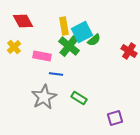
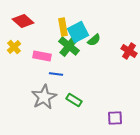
red diamond: rotated 20 degrees counterclockwise
yellow rectangle: moved 1 px left, 1 px down
cyan square: moved 4 px left
green rectangle: moved 5 px left, 2 px down
purple square: rotated 14 degrees clockwise
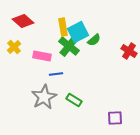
blue line: rotated 16 degrees counterclockwise
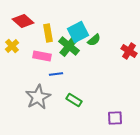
yellow rectangle: moved 15 px left, 6 px down
yellow cross: moved 2 px left, 1 px up
gray star: moved 6 px left
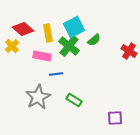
red diamond: moved 8 px down
cyan square: moved 4 px left, 5 px up
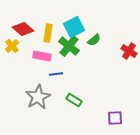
yellow rectangle: rotated 18 degrees clockwise
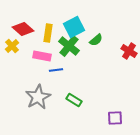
green semicircle: moved 2 px right
blue line: moved 4 px up
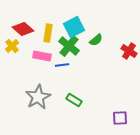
blue line: moved 6 px right, 5 px up
purple square: moved 5 px right
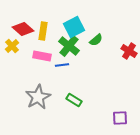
yellow rectangle: moved 5 px left, 2 px up
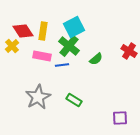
red diamond: moved 2 px down; rotated 15 degrees clockwise
green semicircle: moved 19 px down
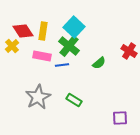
cyan square: rotated 20 degrees counterclockwise
green semicircle: moved 3 px right, 4 px down
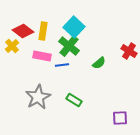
red diamond: rotated 20 degrees counterclockwise
